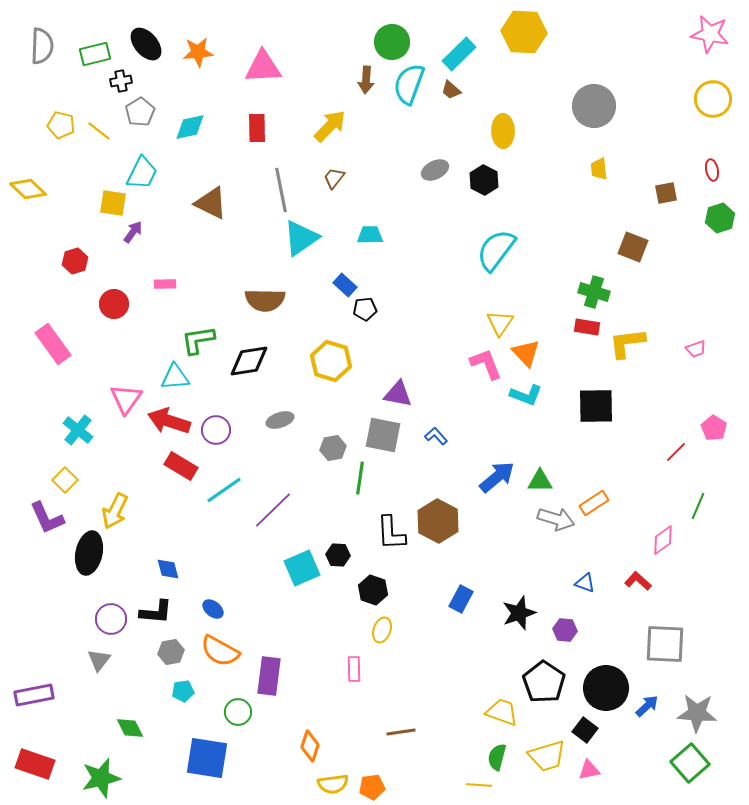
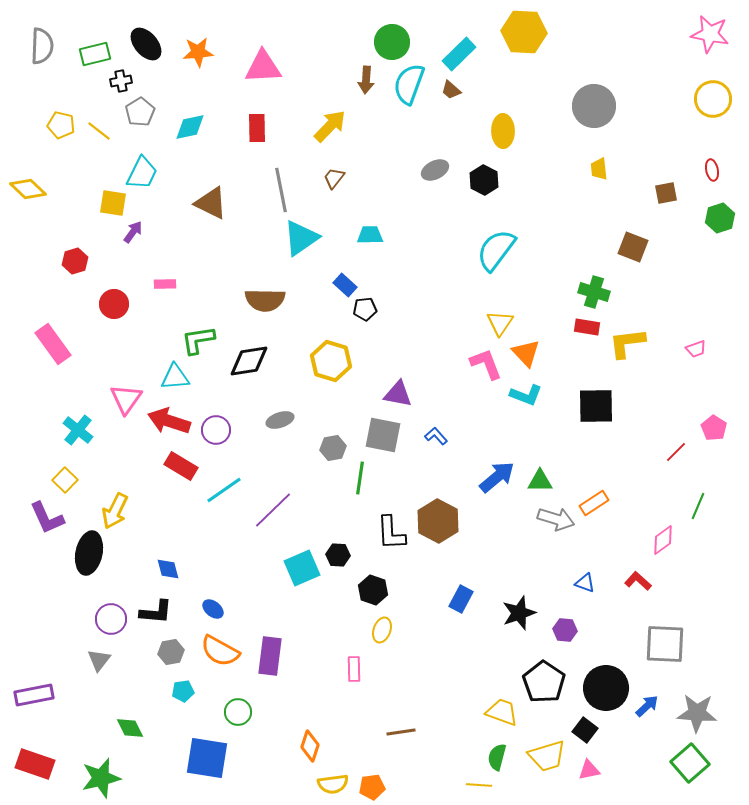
purple rectangle at (269, 676): moved 1 px right, 20 px up
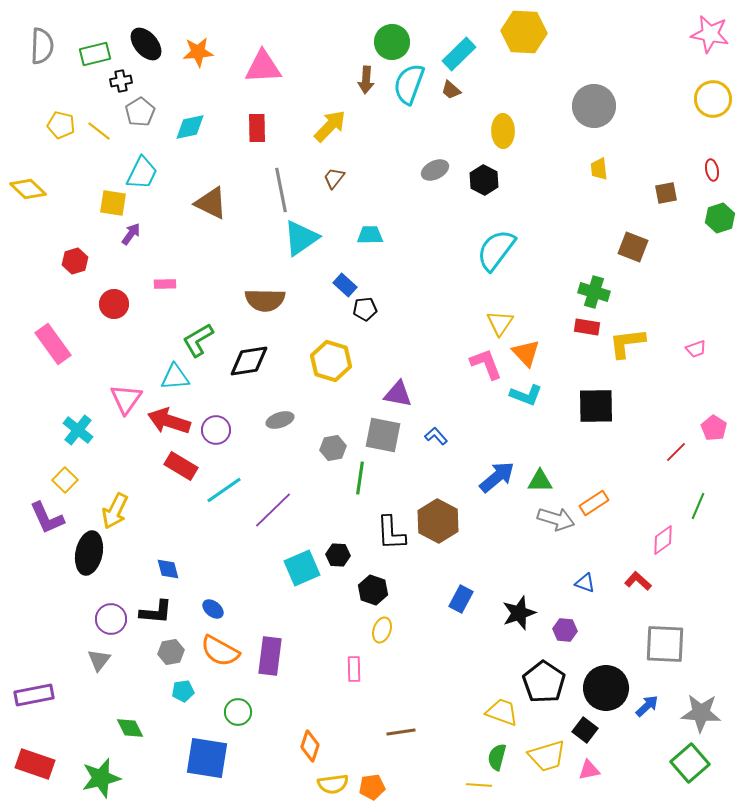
purple arrow at (133, 232): moved 2 px left, 2 px down
green L-shape at (198, 340): rotated 21 degrees counterclockwise
gray star at (697, 713): moved 4 px right
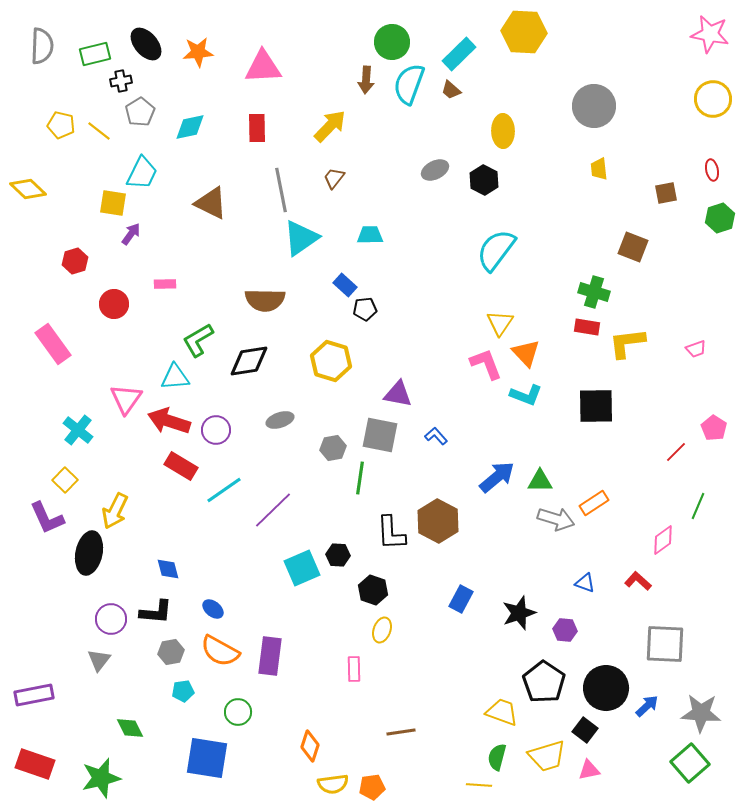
gray square at (383, 435): moved 3 px left
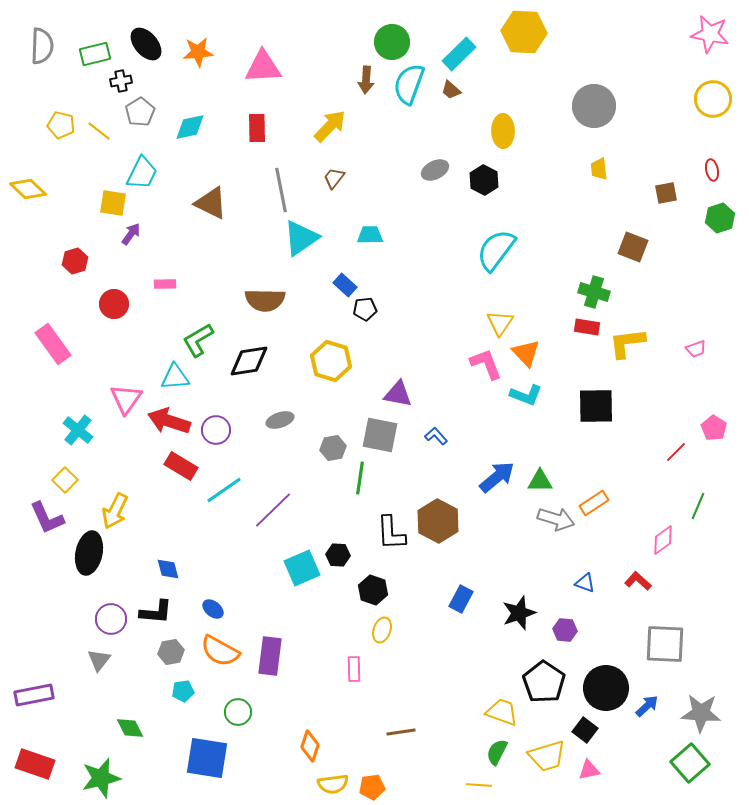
green semicircle at (497, 757): moved 5 px up; rotated 12 degrees clockwise
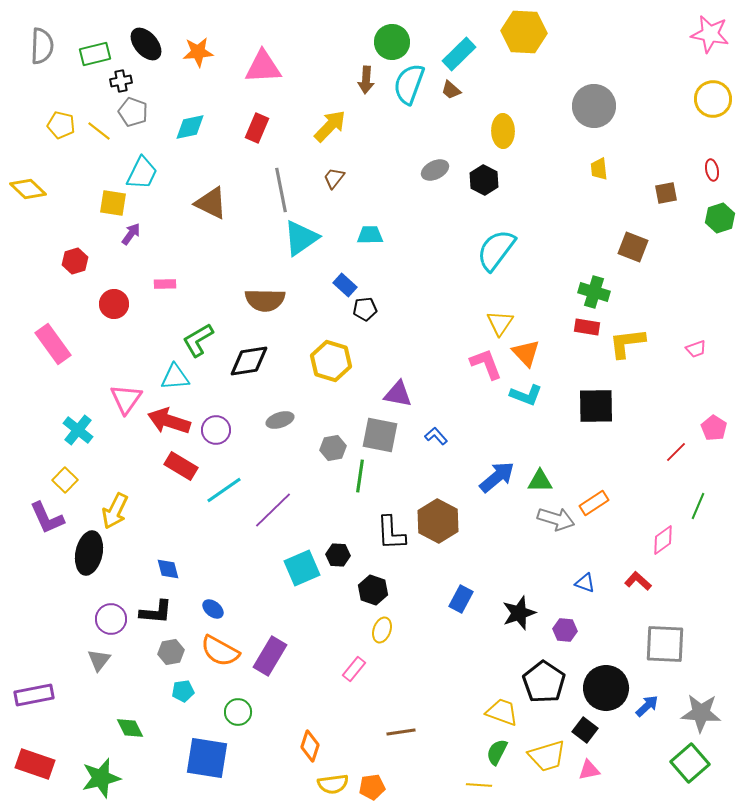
gray pentagon at (140, 112): moved 7 px left; rotated 20 degrees counterclockwise
red rectangle at (257, 128): rotated 24 degrees clockwise
green line at (360, 478): moved 2 px up
purple rectangle at (270, 656): rotated 24 degrees clockwise
pink rectangle at (354, 669): rotated 40 degrees clockwise
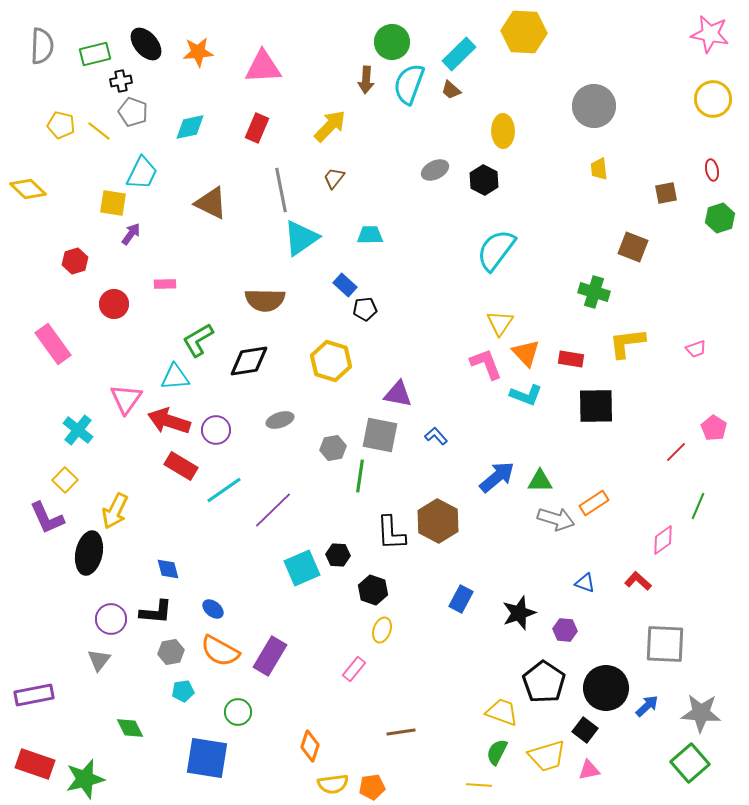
red rectangle at (587, 327): moved 16 px left, 32 px down
green star at (101, 778): moved 16 px left, 1 px down
